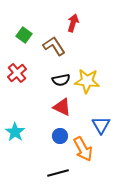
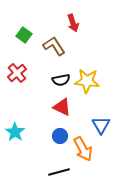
red arrow: rotated 144 degrees clockwise
black line: moved 1 px right, 1 px up
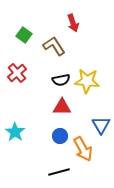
red triangle: rotated 24 degrees counterclockwise
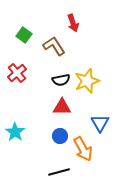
yellow star: rotated 25 degrees counterclockwise
blue triangle: moved 1 px left, 2 px up
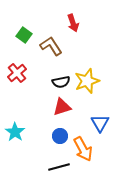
brown L-shape: moved 3 px left
black semicircle: moved 2 px down
red triangle: rotated 18 degrees counterclockwise
black line: moved 5 px up
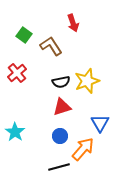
orange arrow: rotated 110 degrees counterclockwise
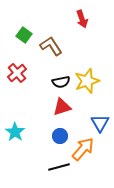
red arrow: moved 9 px right, 4 px up
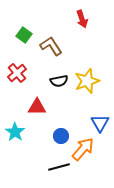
black semicircle: moved 2 px left, 1 px up
red triangle: moved 25 px left; rotated 18 degrees clockwise
blue circle: moved 1 px right
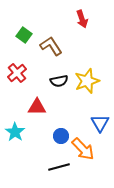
orange arrow: rotated 95 degrees clockwise
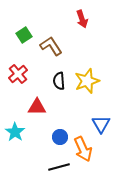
green square: rotated 21 degrees clockwise
red cross: moved 1 px right, 1 px down
black semicircle: rotated 96 degrees clockwise
blue triangle: moved 1 px right, 1 px down
blue circle: moved 1 px left, 1 px down
orange arrow: rotated 20 degrees clockwise
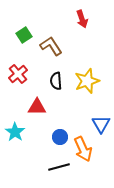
black semicircle: moved 3 px left
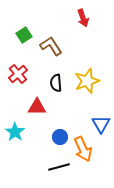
red arrow: moved 1 px right, 1 px up
black semicircle: moved 2 px down
